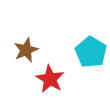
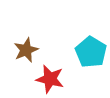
red star: rotated 16 degrees counterclockwise
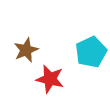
cyan pentagon: rotated 16 degrees clockwise
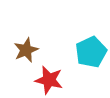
red star: moved 1 px left, 1 px down
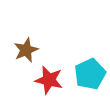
cyan pentagon: moved 1 px left, 22 px down
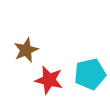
cyan pentagon: rotated 12 degrees clockwise
